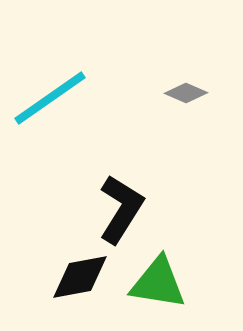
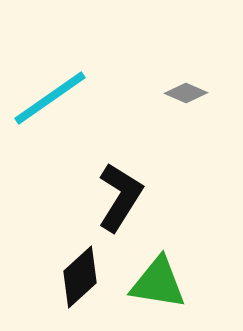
black L-shape: moved 1 px left, 12 px up
black diamond: rotated 32 degrees counterclockwise
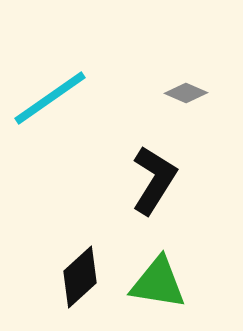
black L-shape: moved 34 px right, 17 px up
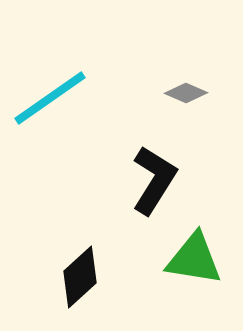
green triangle: moved 36 px right, 24 px up
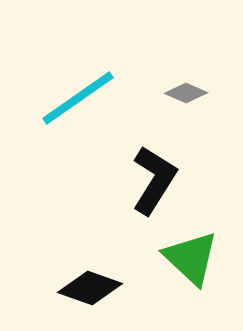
cyan line: moved 28 px right
green triangle: moved 3 px left, 1 px up; rotated 34 degrees clockwise
black diamond: moved 10 px right, 11 px down; rotated 62 degrees clockwise
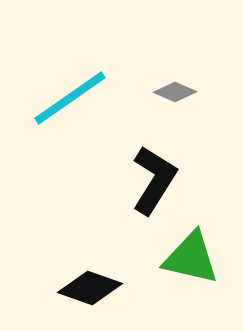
gray diamond: moved 11 px left, 1 px up
cyan line: moved 8 px left
green triangle: rotated 30 degrees counterclockwise
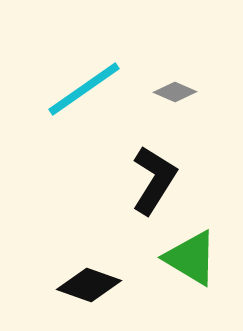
cyan line: moved 14 px right, 9 px up
green triangle: rotated 18 degrees clockwise
black diamond: moved 1 px left, 3 px up
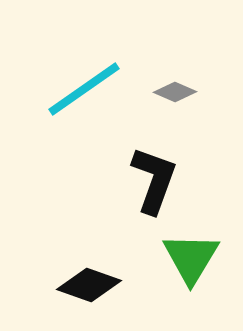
black L-shape: rotated 12 degrees counterclockwise
green triangle: rotated 30 degrees clockwise
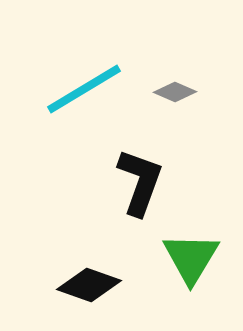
cyan line: rotated 4 degrees clockwise
black L-shape: moved 14 px left, 2 px down
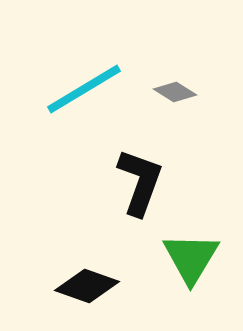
gray diamond: rotated 9 degrees clockwise
black diamond: moved 2 px left, 1 px down
